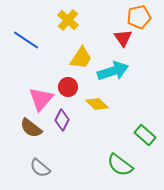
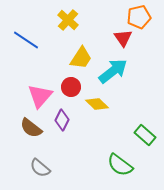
cyan arrow: rotated 20 degrees counterclockwise
red circle: moved 3 px right
pink triangle: moved 1 px left, 3 px up
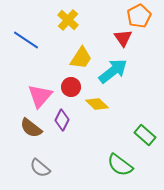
orange pentagon: moved 1 px up; rotated 15 degrees counterclockwise
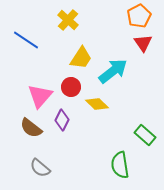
red triangle: moved 20 px right, 5 px down
green semicircle: rotated 44 degrees clockwise
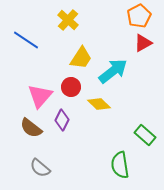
red triangle: rotated 36 degrees clockwise
yellow diamond: moved 2 px right
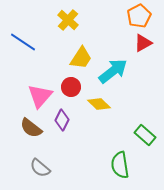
blue line: moved 3 px left, 2 px down
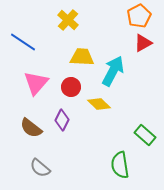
yellow trapezoid: moved 1 px right, 1 px up; rotated 120 degrees counterclockwise
cyan arrow: rotated 24 degrees counterclockwise
pink triangle: moved 4 px left, 13 px up
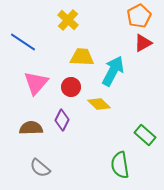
brown semicircle: rotated 140 degrees clockwise
